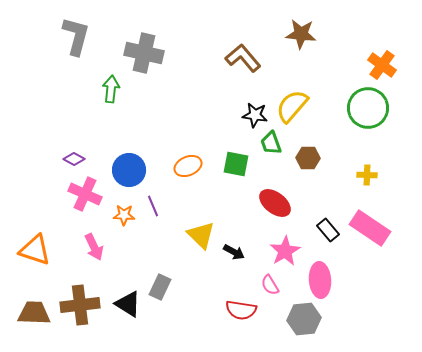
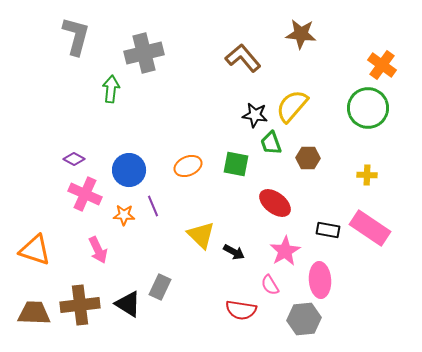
gray cross: rotated 27 degrees counterclockwise
black rectangle: rotated 40 degrees counterclockwise
pink arrow: moved 4 px right, 3 px down
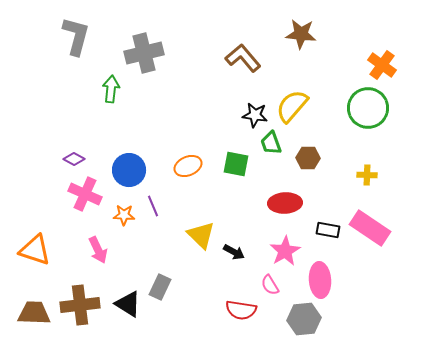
red ellipse: moved 10 px right; rotated 40 degrees counterclockwise
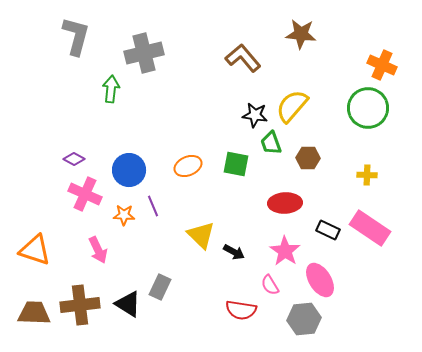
orange cross: rotated 12 degrees counterclockwise
black rectangle: rotated 15 degrees clockwise
pink star: rotated 8 degrees counterclockwise
pink ellipse: rotated 28 degrees counterclockwise
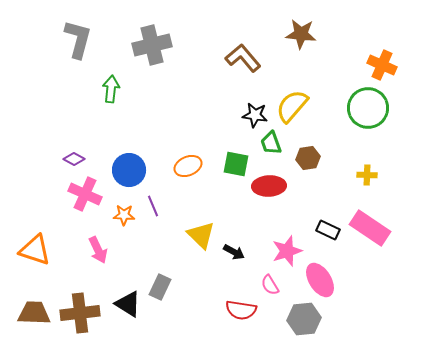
gray L-shape: moved 2 px right, 3 px down
gray cross: moved 8 px right, 8 px up
brown hexagon: rotated 10 degrees counterclockwise
red ellipse: moved 16 px left, 17 px up
pink star: moved 2 px right; rotated 20 degrees clockwise
brown cross: moved 8 px down
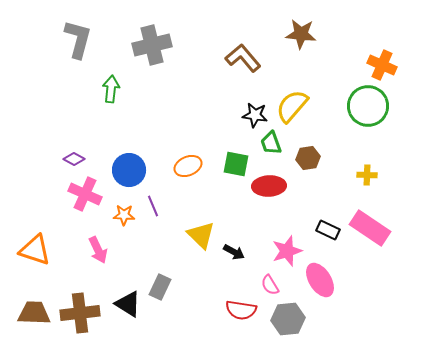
green circle: moved 2 px up
gray hexagon: moved 16 px left
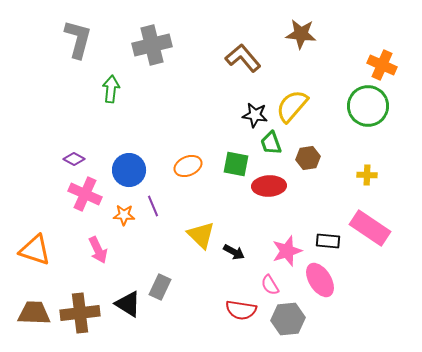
black rectangle: moved 11 px down; rotated 20 degrees counterclockwise
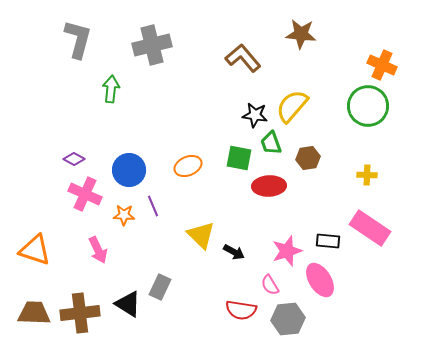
green square: moved 3 px right, 6 px up
